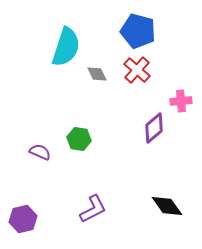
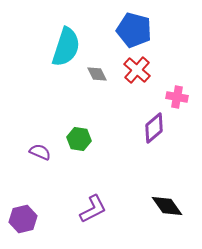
blue pentagon: moved 4 px left, 1 px up
pink cross: moved 4 px left, 4 px up; rotated 15 degrees clockwise
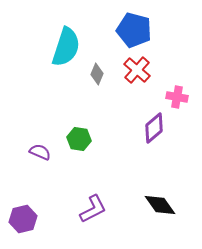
gray diamond: rotated 50 degrees clockwise
black diamond: moved 7 px left, 1 px up
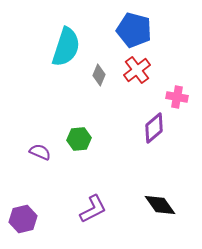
red cross: rotated 12 degrees clockwise
gray diamond: moved 2 px right, 1 px down
green hexagon: rotated 15 degrees counterclockwise
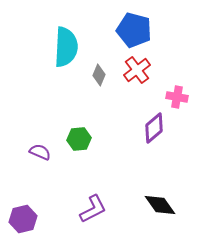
cyan semicircle: rotated 15 degrees counterclockwise
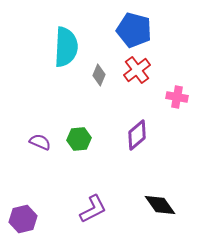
purple diamond: moved 17 px left, 7 px down
purple semicircle: moved 10 px up
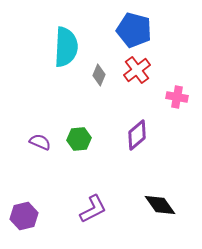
purple hexagon: moved 1 px right, 3 px up
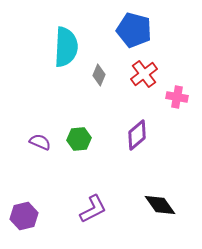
red cross: moved 7 px right, 4 px down
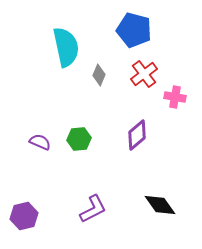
cyan semicircle: rotated 15 degrees counterclockwise
pink cross: moved 2 px left
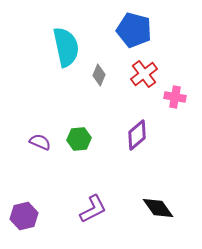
black diamond: moved 2 px left, 3 px down
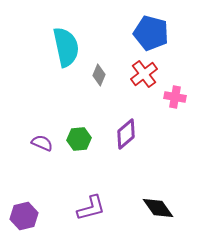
blue pentagon: moved 17 px right, 3 px down
purple diamond: moved 11 px left, 1 px up
purple semicircle: moved 2 px right, 1 px down
purple L-shape: moved 2 px left, 1 px up; rotated 12 degrees clockwise
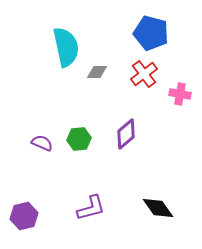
gray diamond: moved 2 px left, 3 px up; rotated 65 degrees clockwise
pink cross: moved 5 px right, 3 px up
